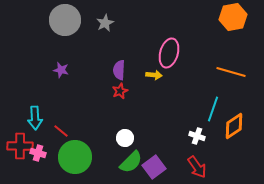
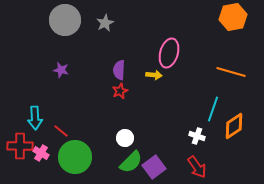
pink cross: moved 3 px right; rotated 14 degrees clockwise
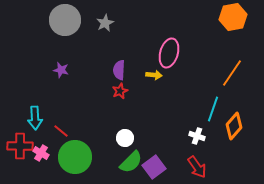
orange line: moved 1 px right, 1 px down; rotated 72 degrees counterclockwise
orange diamond: rotated 16 degrees counterclockwise
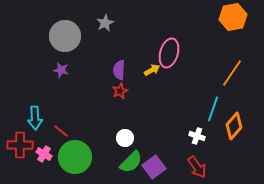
gray circle: moved 16 px down
yellow arrow: moved 2 px left, 5 px up; rotated 35 degrees counterclockwise
red cross: moved 1 px up
pink cross: moved 3 px right, 1 px down
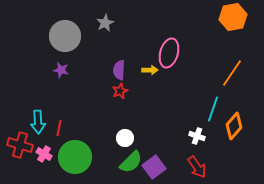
yellow arrow: moved 2 px left; rotated 28 degrees clockwise
cyan arrow: moved 3 px right, 4 px down
red line: moved 2 px left, 3 px up; rotated 63 degrees clockwise
red cross: rotated 15 degrees clockwise
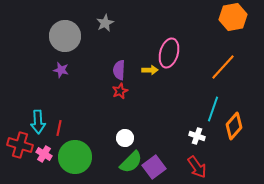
orange line: moved 9 px left, 6 px up; rotated 8 degrees clockwise
